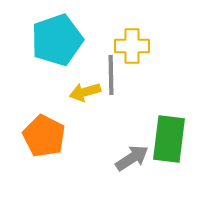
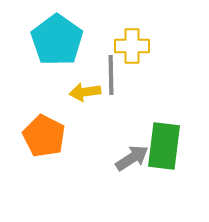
cyan pentagon: rotated 18 degrees counterclockwise
yellow arrow: rotated 8 degrees clockwise
green rectangle: moved 5 px left, 7 px down
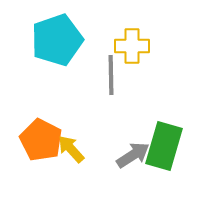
cyan pentagon: rotated 18 degrees clockwise
yellow arrow: moved 14 px left, 57 px down; rotated 56 degrees clockwise
orange pentagon: moved 3 px left, 4 px down
green rectangle: rotated 9 degrees clockwise
gray arrow: moved 1 px right, 3 px up
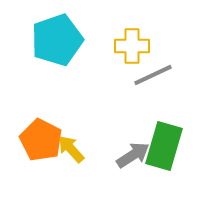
gray line: moved 42 px right; rotated 66 degrees clockwise
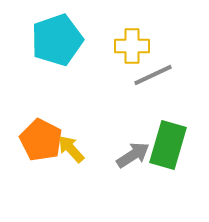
green rectangle: moved 4 px right, 1 px up
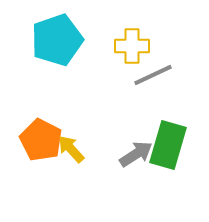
gray arrow: moved 3 px right, 1 px up
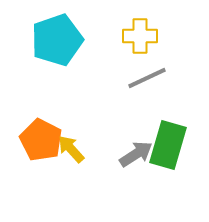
yellow cross: moved 8 px right, 10 px up
gray line: moved 6 px left, 3 px down
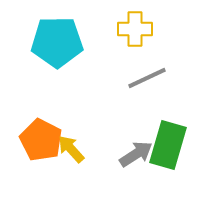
yellow cross: moved 5 px left, 7 px up
cyan pentagon: moved 2 px down; rotated 18 degrees clockwise
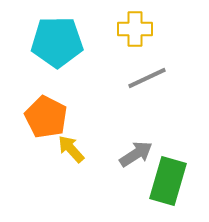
orange pentagon: moved 5 px right, 23 px up
green rectangle: moved 36 px down
